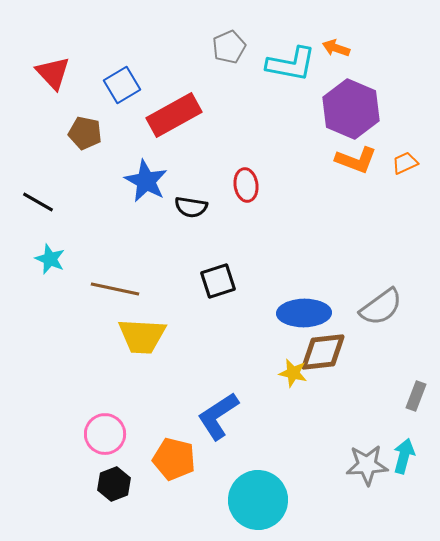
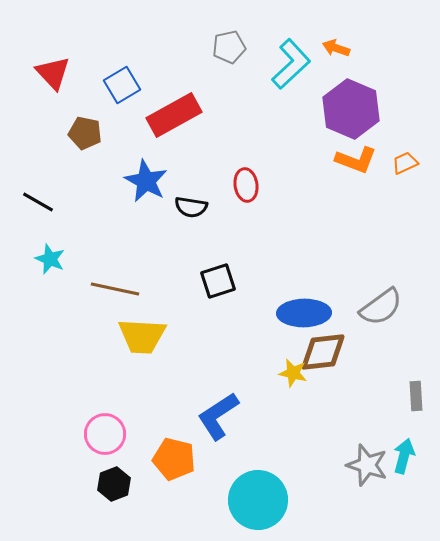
gray pentagon: rotated 12 degrees clockwise
cyan L-shape: rotated 54 degrees counterclockwise
gray rectangle: rotated 24 degrees counterclockwise
gray star: rotated 21 degrees clockwise
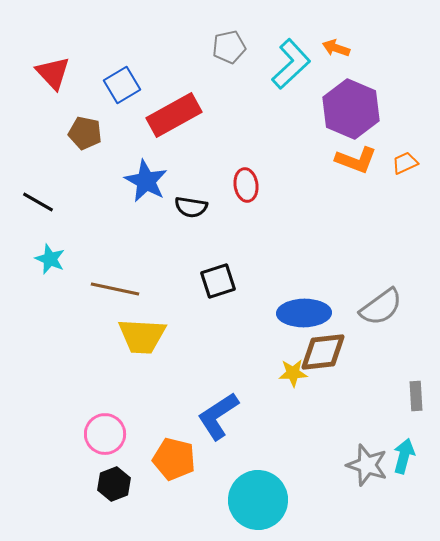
yellow star: rotated 16 degrees counterclockwise
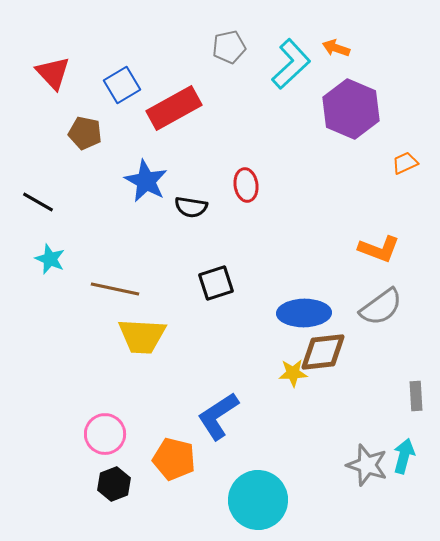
red rectangle: moved 7 px up
orange L-shape: moved 23 px right, 89 px down
black square: moved 2 px left, 2 px down
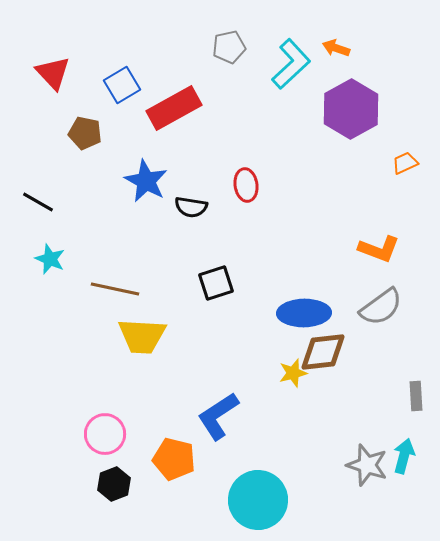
purple hexagon: rotated 8 degrees clockwise
yellow star: rotated 12 degrees counterclockwise
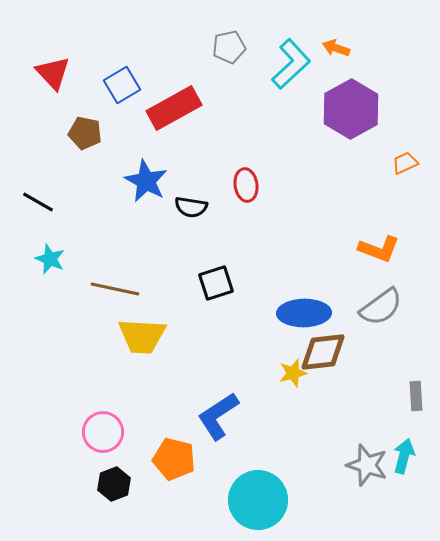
pink circle: moved 2 px left, 2 px up
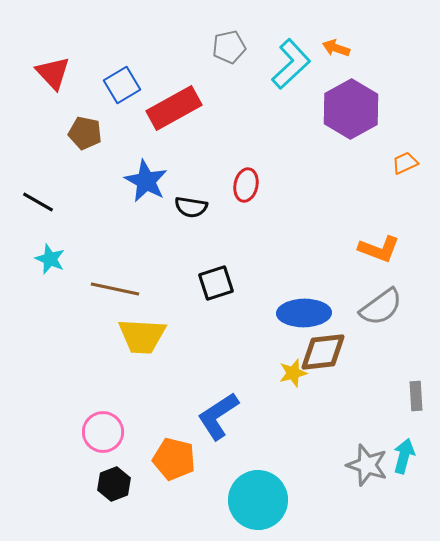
red ellipse: rotated 20 degrees clockwise
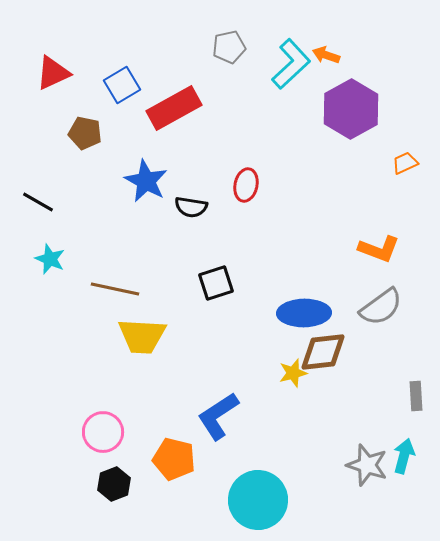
orange arrow: moved 10 px left, 7 px down
red triangle: rotated 48 degrees clockwise
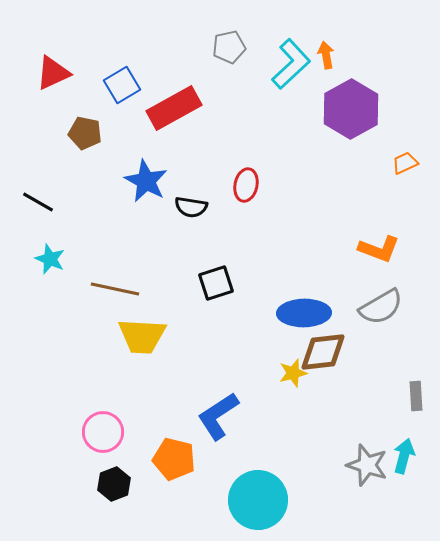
orange arrow: rotated 60 degrees clockwise
gray semicircle: rotated 6 degrees clockwise
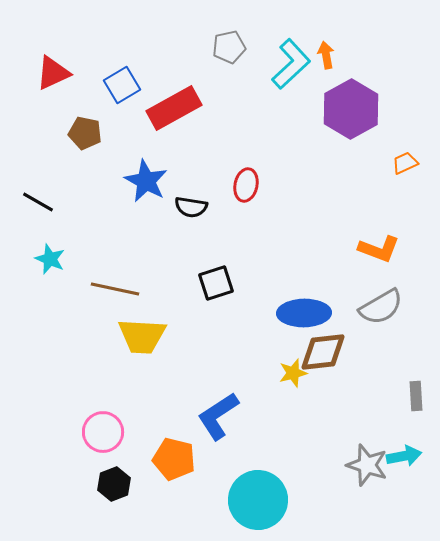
cyan arrow: rotated 64 degrees clockwise
